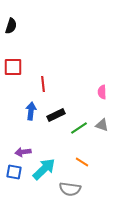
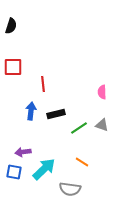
black rectangle: moved 1 px up; rotated 12 degrees clockwise
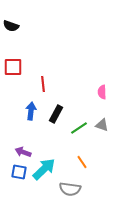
black semicircle: rotated 91 degrees clockwise
black rectangle: rotated 48 degrees counterclockwise
purple arrow: rotated 28 degrees clockwise
orange line: rotated 24 degrees clockwise
blue square: moved 5 px right
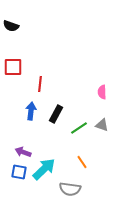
red line: moved 3 px left; rotated 14 degrees clockwise
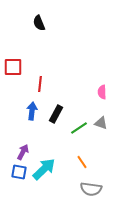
black semicircle: moved 28 px right, 3 px up; rotated 49 degrees clockwise
blue arrow: moved 1 px right
gray triangle: moved 1 px left, 2 px up
purple arrow: rotated 98 degrees clockwise
gray semicircle: moved 21 px right
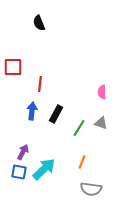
green line: rotated 24 degrees counterclockwise
orange line: rotated 56 degrees clockwise
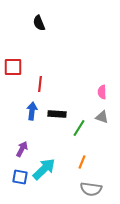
black rectangle: moved 1 px right; rotated 66 degrees clockwise
gray triangle: moved 1 px right, 6 px up
purple arrow: moved 1 px left, 3 px up
blue square: moved 1 px right, 5 px down
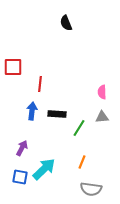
black semicircle: moved 27 px right
gray triangle: rotated 24 degrees counterclockwise
purple arrow: moved 1 px up
